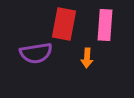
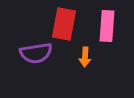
pink rectangle: moved 2 px right, 1 px down
orange arrow: moved 2 px left, 1 px up
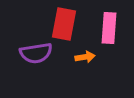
pink rectangle: moved 2 px right, 2 px down
orange arrow: rotated 102 degrees counterclockwise
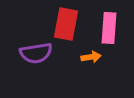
red rectangle: moved 2 px right
orange arrow: moved 6 px right
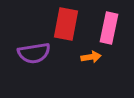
pink rectangle: rotated 8 degrees clockwise
purple semicircle: moved 2 px left
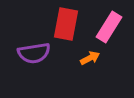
pink rectangle: moved 1 px up; rotated 20 degrees clockwise
orange arrow: moved 1 px left, 1 px down; rotated 18 degrees counterclockwise
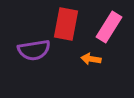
purple semicircle: moved 3 px up
orange arrow: moved 1 px right, 1 px down; rotated 144 degrees counterclockwise
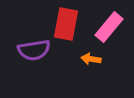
pink rectangle: rotated 8 degrees clockwise
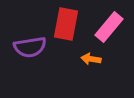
purple semicircle: moved 4 px left, 3 px up
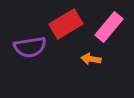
red rectangle: rotated 48 degrees clockwise
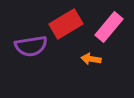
purple semicircle: moved 1 px right, 1 px up
